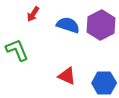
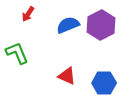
red arrow: moved 5 px left
blue semicircle: rotated 40 degrees counterclockwise
green L-shape: moved 3 px down
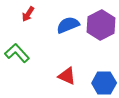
green L-shape: rotated 20 degrees counterclockwise
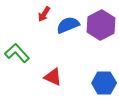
red arrow: moved 16 px right
red triangle: moved 14 px left, 1 px down
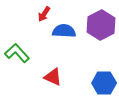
blue semicircle: moved 4 px left, 6 px down; rotated 25 degrees clockwise
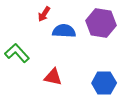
purple hexagon: moved 2 px up; rotated 24 degrees counterclockwise
red triangle: rotated 12 degrees counterclockwise
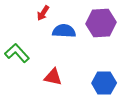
red arrow: moved 1 px left, 1 px up
purple hexagon: rotated 12 degrees counterclockwise
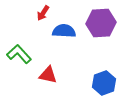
green L-shape: moved 2 px right, 1 px down
red triangle: moved 5 px left, 2 px up
blue hexagon: rotated 20 degrees counterclockwise
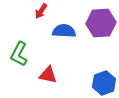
red arrow: moved 2 px left, 2 px up
green L-shape: rotated 110 degrees counterclockwise
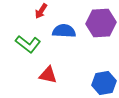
green L-shape: moved 9 px right, 10 px up; rotated 80 degrees counterclockwise
blue hexagon: rotated 10 degrees clockwise
